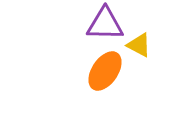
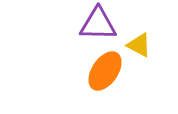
purple triangle: moved 7 px left
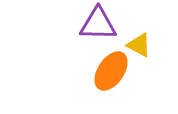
orange ellipse: moved 6 px right
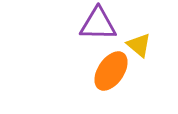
yellow triangle: rotated 12 degrees clockwise
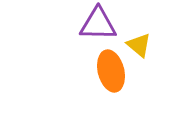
orange ellipse: rotated 48 degrees counterclockwise
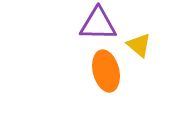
orange ellipse: moved 5 px left
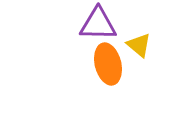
orange ellipse: moved 2 px right, 7 px up
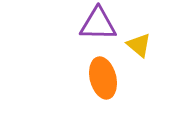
orange ellipse: moved 5 px left, 14 px down
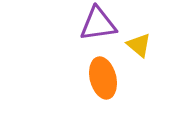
purple triangle: rotated 9 degrees counterclockwise
